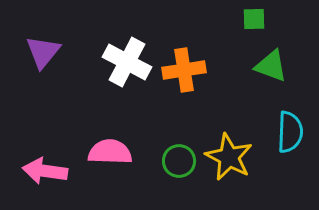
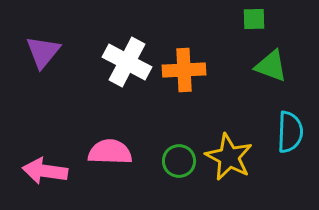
orange cross: rotated 6 degrees clockwise
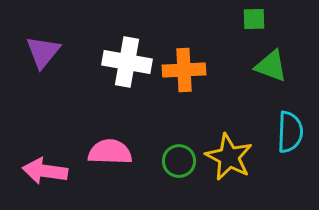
white cross: rotated 18 degrees counterclockwise
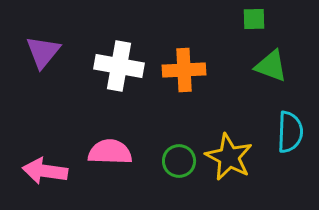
white cross: moved 8 px left, 4 px down
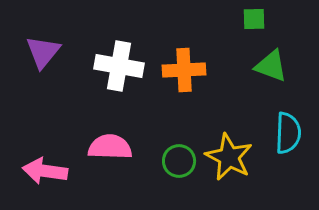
cyan semicircle: moved 2 px left, 1 px down
pink semicircle: moved 5 px up
